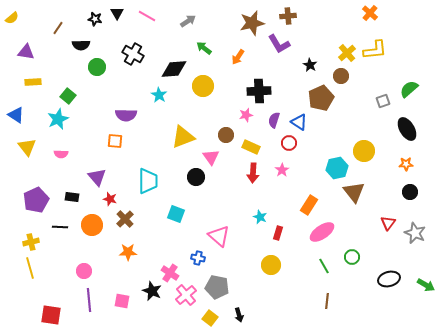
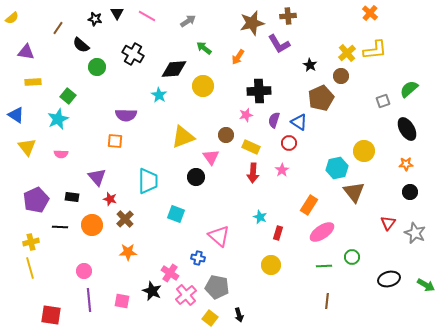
black semicircle at (81, 45): rotated 42 degrees clockwise
green line at (324, 266): rotated 63 degrees counterclockwise
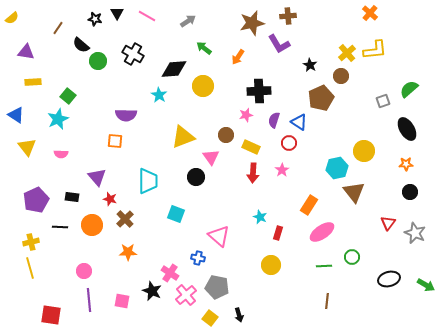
green circle at (97, 67): moved 1 px right, 6 px up
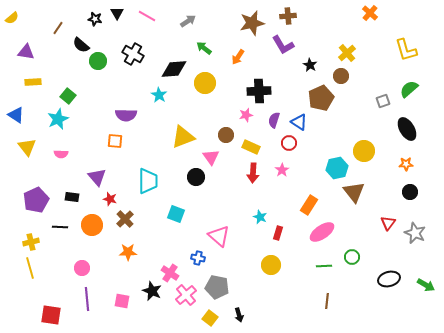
purple L-shape at (279, 44): moved 4 px right, 1 px down
yellow L-shape at (375, 50): moved 31 px right; rotated 80 degrees clockwise
yellow circle at (203, 86): moved 2 px right, 3 px up
pink circle at (84, 271): moved 2 px left, 3 px up
purple line at (89, 300): moved 2 px left, 1 px up
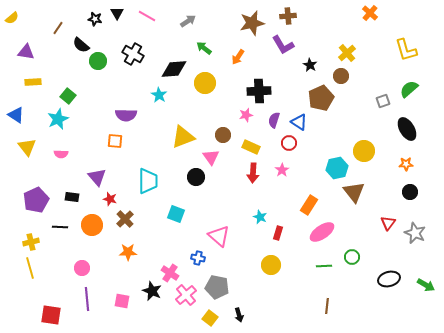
brown circle at (226, 135): moved 3 px left
brown line at (327, 301): moved 5 px down
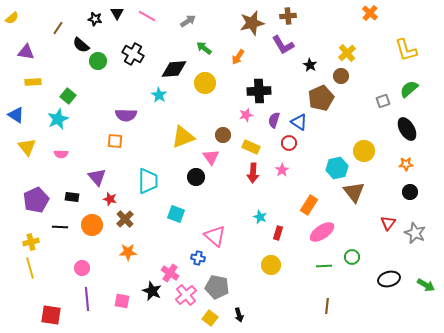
pink triangle at (219, 236): moved 4 px left
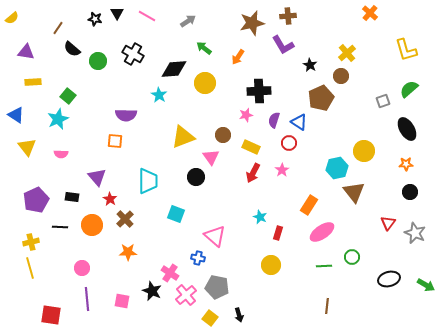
black semicircle at (81, 45): moved 9 px left, 4 px down
red arrow at (253, 173): rotated 24 degrees clockwise
red star at (110, 199): rotated 16 degrees clockwise
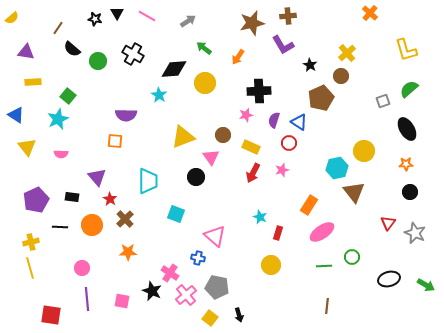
pink star at (282, 170): rotated 16 degrees clockwise
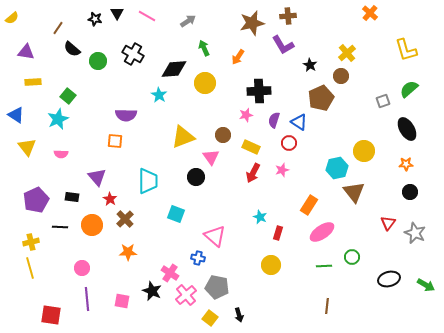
green arrow at (204, 48): rotated 28 degrees clockwise
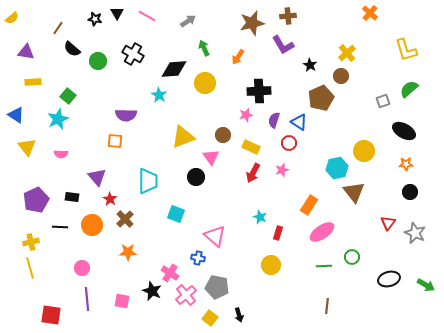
black ellipse at (407, 129): moved 3 px left, 2 px down; rotated 30 degrees counterclockwise
